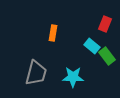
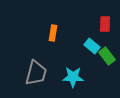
red rectangle: rotated 21 degrees counterclockwise
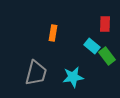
cyan star: rotated 10 degrees counterclockwise
